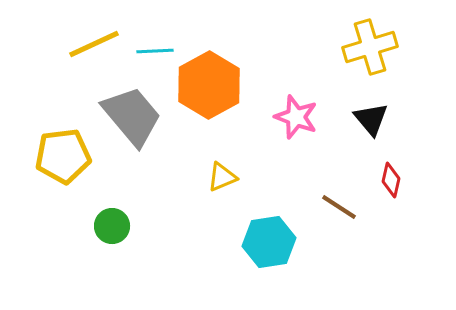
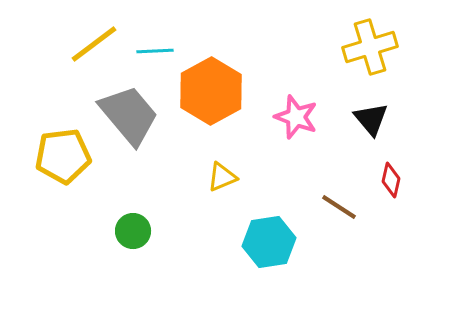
yellow line: rotated 12 degrees counterclockwise
orange hexagon: moved 2 px right, 6 px down
gray trapezoid: moved 3 px left, 1 px up
green circle: moved 21 px right, 5 px down
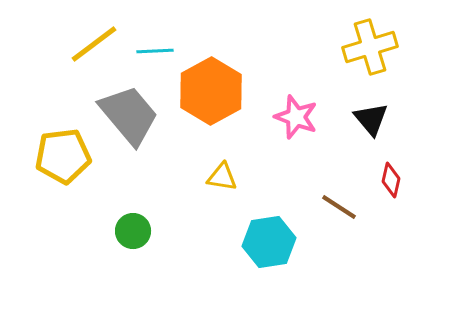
yellow triangle: rotated 32 degrees clockwise
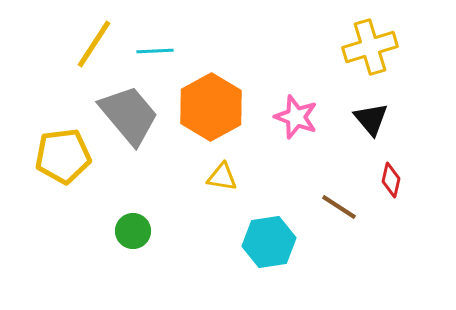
yellow line: rotated 20 degrees counterclockwise
orange hexagon: moved 16 px down
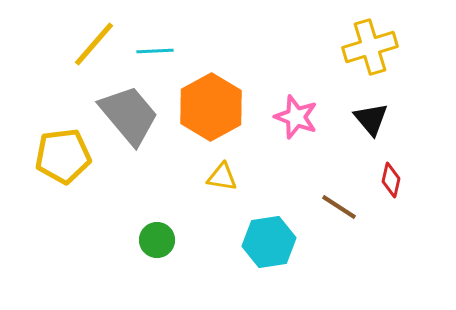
yellow line: rotated 8 degrees clockwise
green circle: moved 24 px right, 9 px down
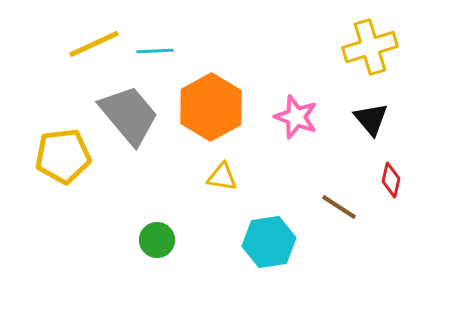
yellow line: rotated 24 degrees clockwise
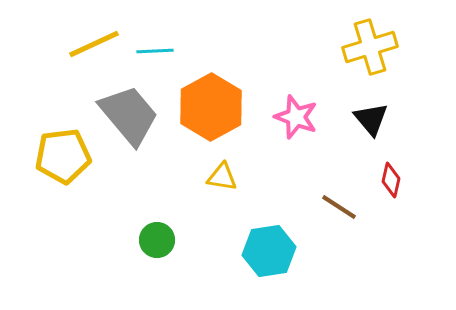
cyan hexagon: moved 9 px down
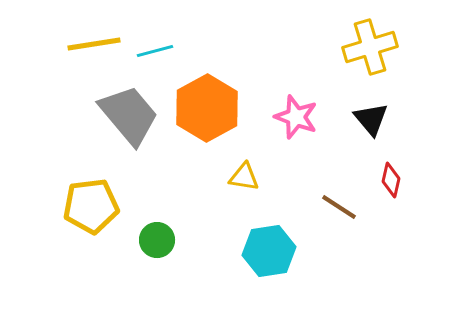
yellow line: rotated 16 degrees clockwise
cyan line: rotated 12 degrees counterclockwise
orange hexagon: moved 4 px left, 1 px down
yellow pentagon: moved 28 px right, 50 px down
yellow triangle: moved 22 px right
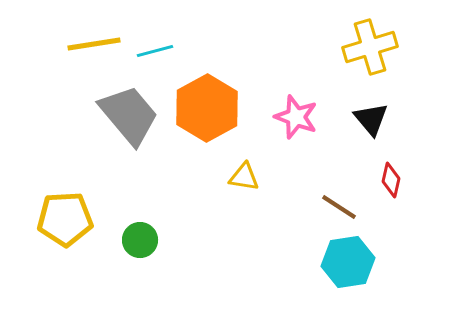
yellow pentagon: moved 26 px left, 13 px down; rotated 4 degrees clockwise
green circle: moved 17 px left
cyan hexagon: moved 79 px right, 11 px down
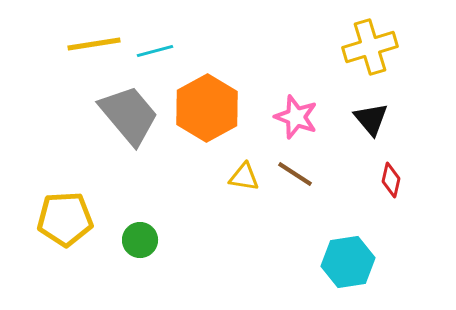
brown line: moved 44 px left, 33 px up
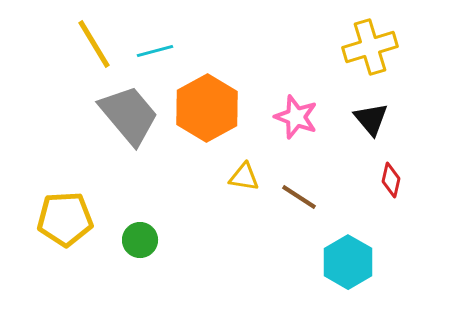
yellow line: rotated 68 degrees clockwise
brown line: moved 4 px right, 23 px down
cyan hexagon: rotated 21 degrees counterclockwise
